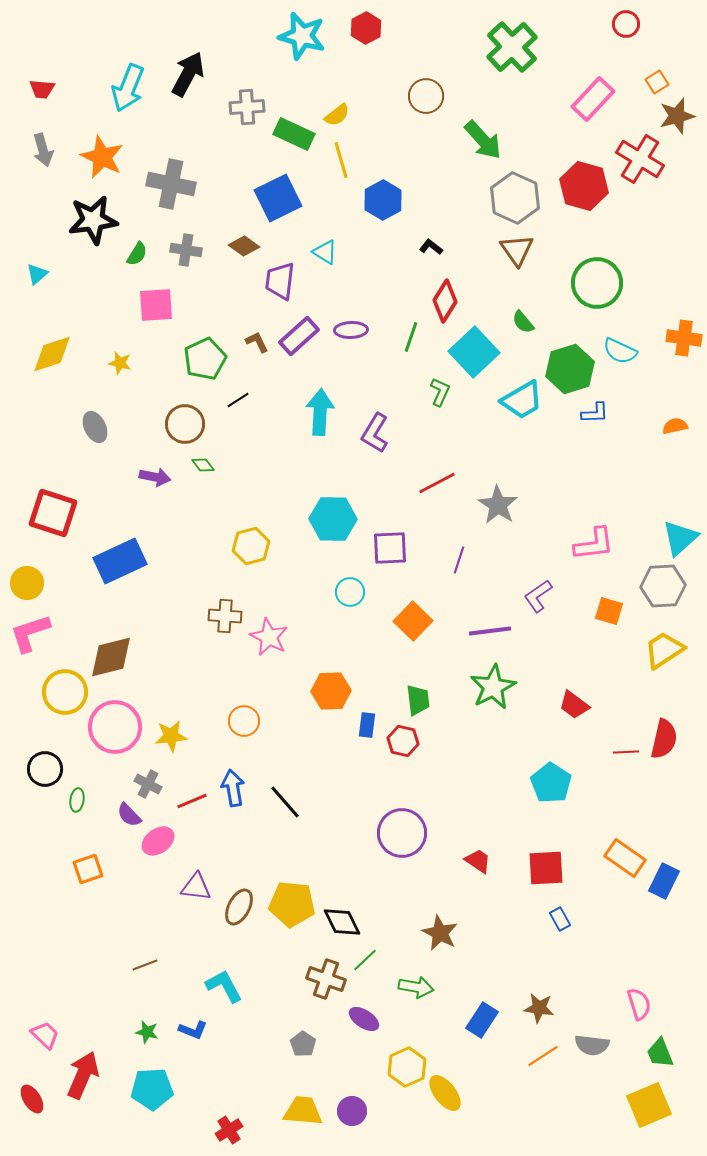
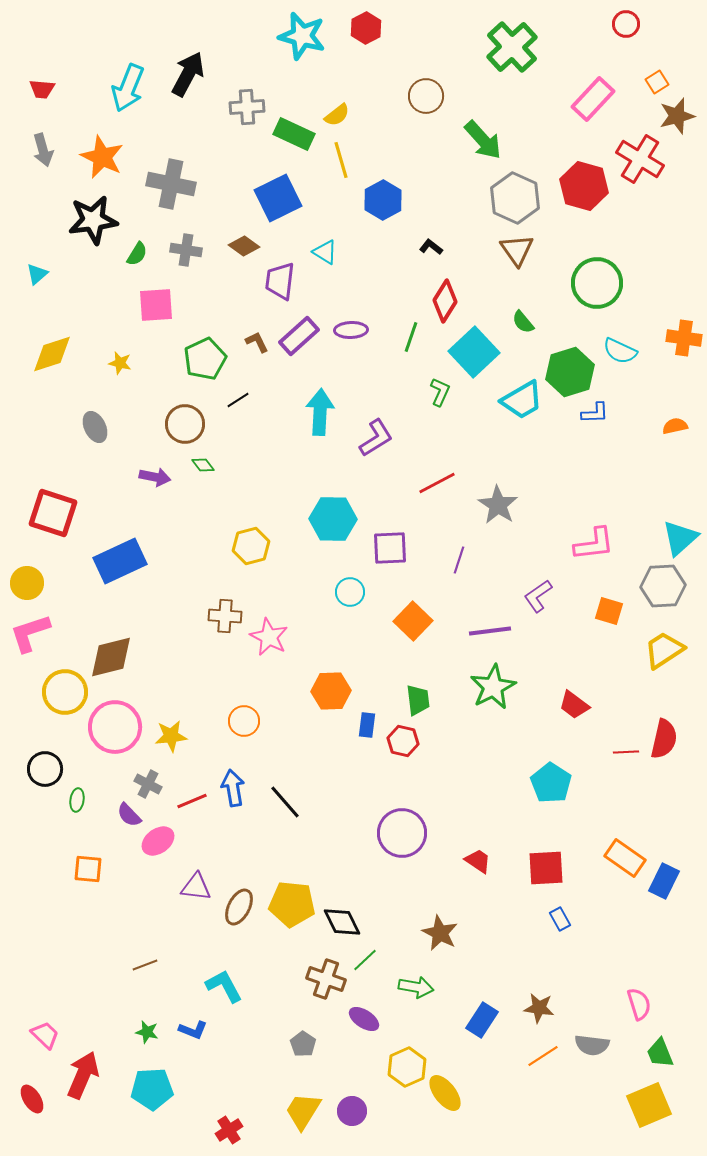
green hexagon at (570, 369): moved 3 px down
purple L-shape at (375, 433): moved 1 px right, 5 px down; rotated 153 degrees counterclockwise
orange square at (88, 869): rotated 24 degrees clockwise
yellow trapezoid at (303, 1111): rotated 63 degrees counterclockwise
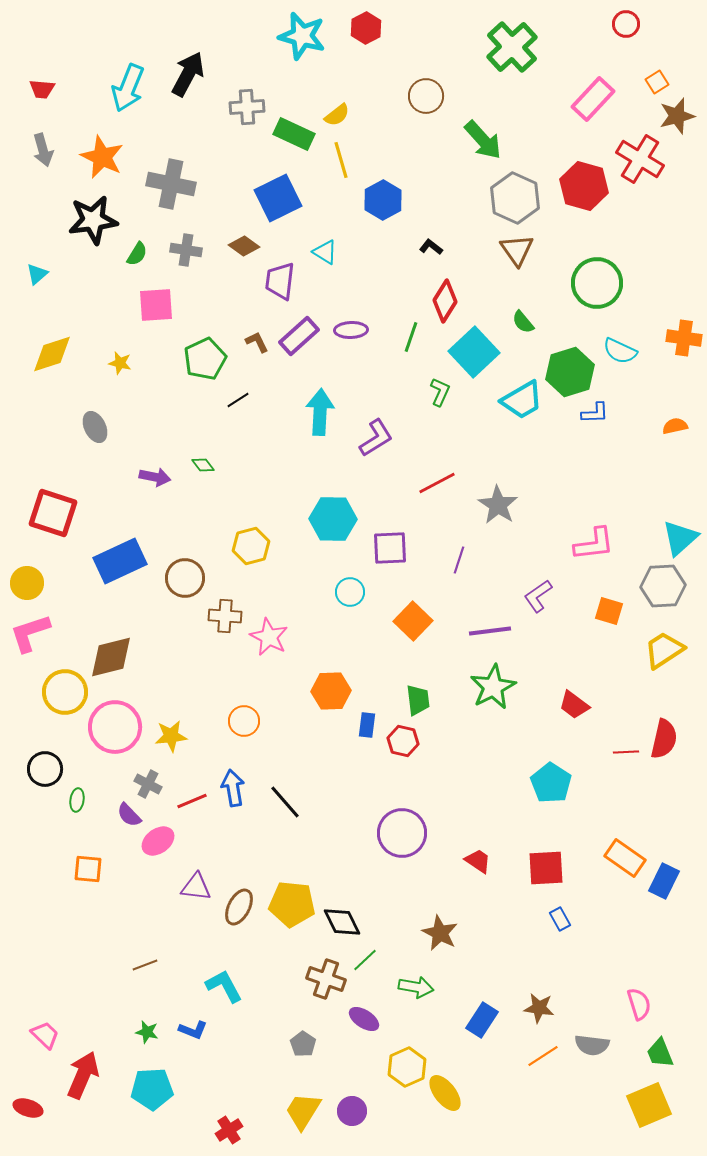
brown circle at (185, 424): moved 154 px down
red ellipse at (32, 1099): moved 4 px left, 9 px down; rotated 40 degrees counterclockwise
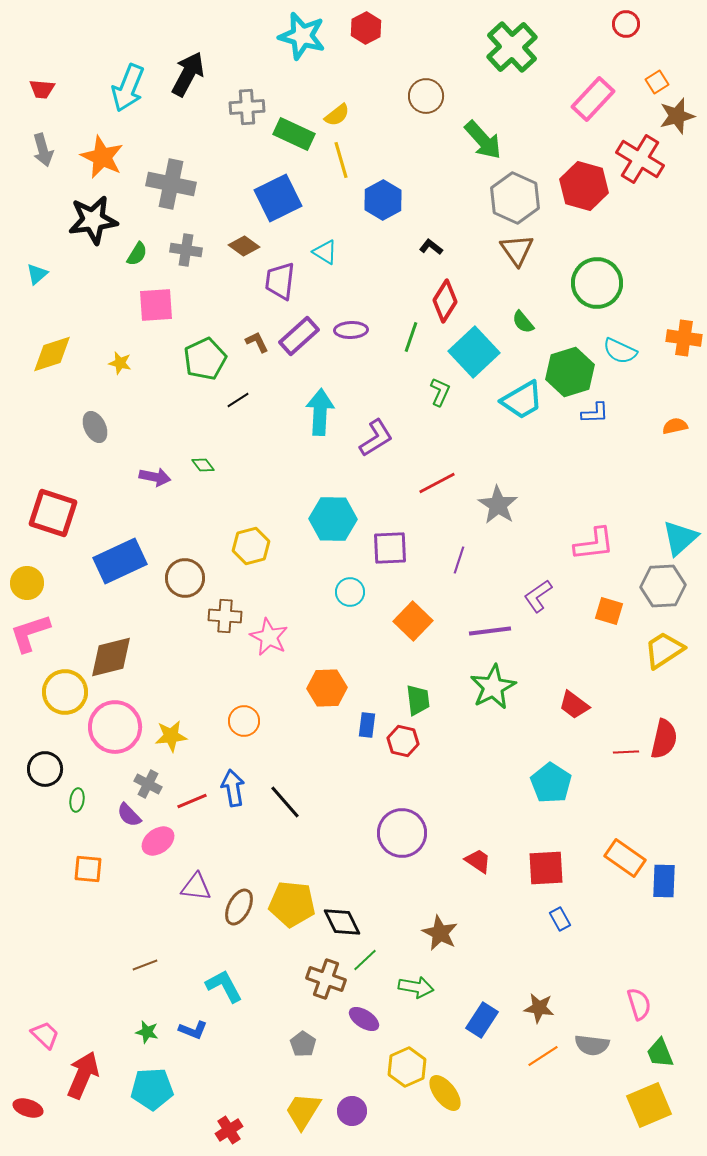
orange hexagon at (331, 691): moved 4 px left, 3 px up
blue rectangle at (664, 881): rotated 24 degrees counterclockwise
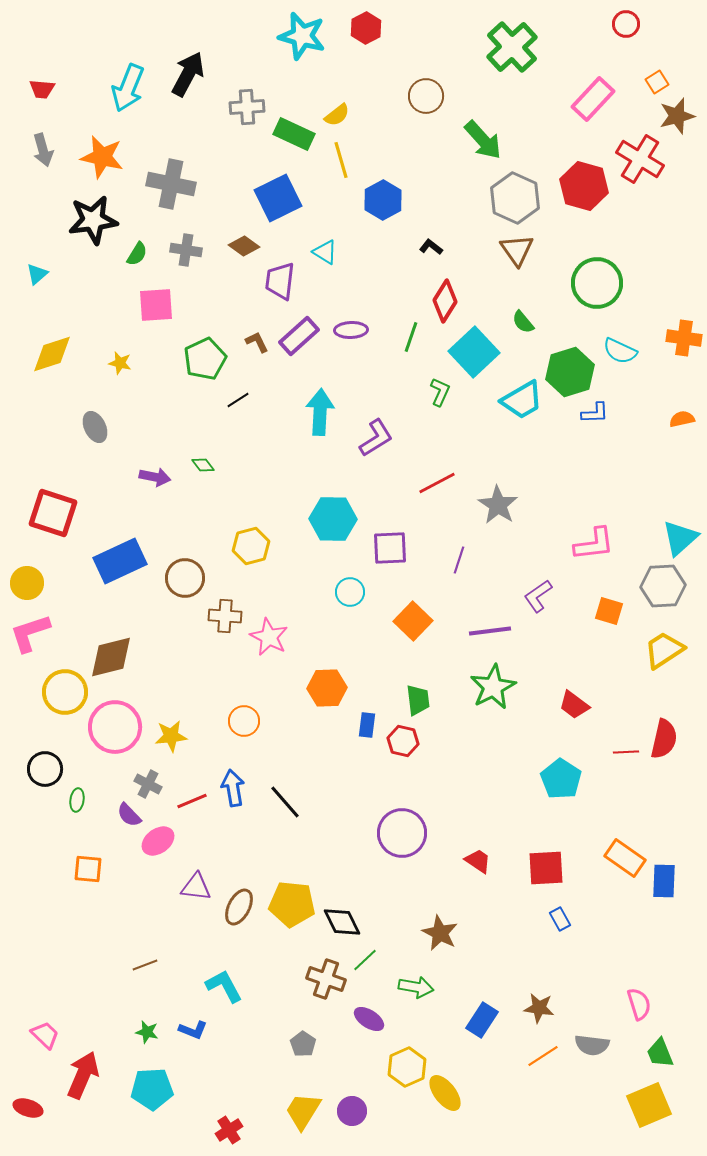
orange star at (102, 157): rotated 12 degrees counterclockwise
orange semicircle at (675, 426): moved 7 px right, 7 px up
cyan pentagon at (551, 783): moved 10 px right, 4 px up
purple ellipse at (364, 1019): moved 5 px right
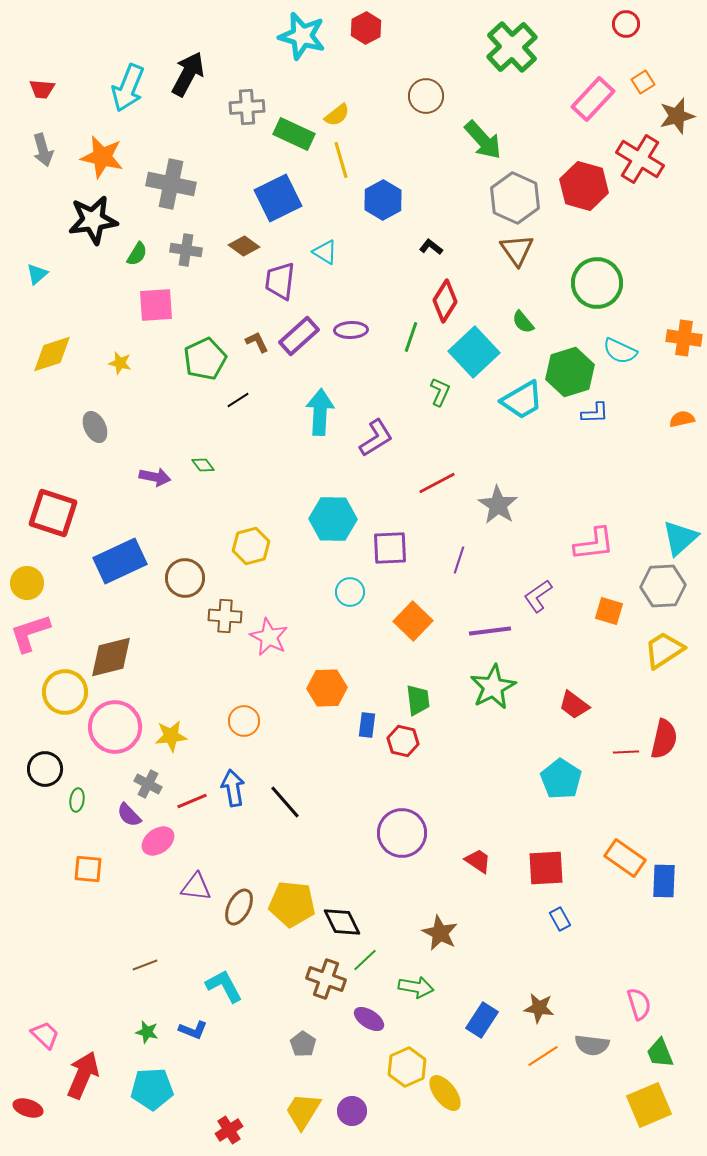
orange square at (657, 82): moved 14 px left
